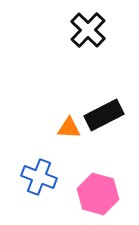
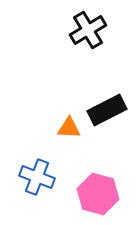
black cross: rotated 15 degrees clockwise
black rectangle: moved 3 px right, 5 px up
blue cross: moved 2 px left
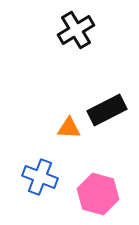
black cross: moved 12 px left
blue cross: moved 3 px right
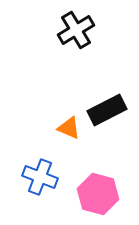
orange triangle: rotated 20 degrees clockwise
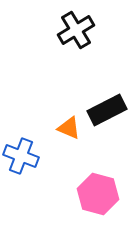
blue cross: moved 19 px left, 21 px up
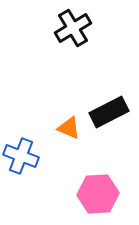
black cross: moved 3 px left, 2 px up
black rectangle: moved 2 px right, 2 px down
pink hexagon: rotated 18 degrees counterclockwise
